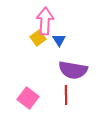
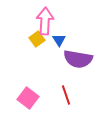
yellow square: moved 1 px left, 1 px down
purple semicircle: moved 5 px right, 11 px up
red line: rotated 18 degrees counterclockwise
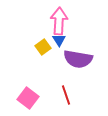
pink arrow: moved 14 px right
yellow square: moved 6 px right, 8 px down
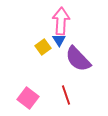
pink arrow: moved 2 px right
purple semicircle: rotated 36 degrees clockwise
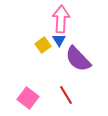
pink arrow: moved 2 px up
yellow square: moved 2 px up
red line: rotated 12 degrees counterclockwise
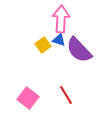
blue triangle: rotated 40 degrees counterclockwise
purple semicircle: moved 1 px right, 9 px up
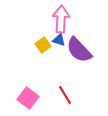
red line: moved 1 px left
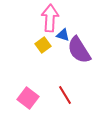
pink arrow: moved 11 px left, 1 px up
blue triangle: moved 4 px right, 5 px up
purple semicircle: rotated 12 degrees clockwise
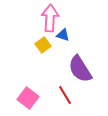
purple semicircle: moved 1 px right, 19 px down
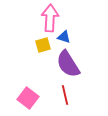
blue triangle: moved 1 px right, 2 px down
yellow square: rotated 21 degrees clockwise
purple semicircle: moved 12 px left, 5 px up
red line: rotated 18 degrees clockwise
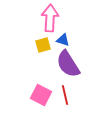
blue triangle: moved 1 px left, 3 px down
pink square: moved 13 px right, 3 px up; rotated 10 degrees counterclockwise
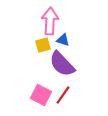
pink arrow: moved 3 px down
purple semicircle: moved 6 px left; rotated 12 degrees counterclockwise
red line: moved 2 px left; rotated 48 degrees clockwise
